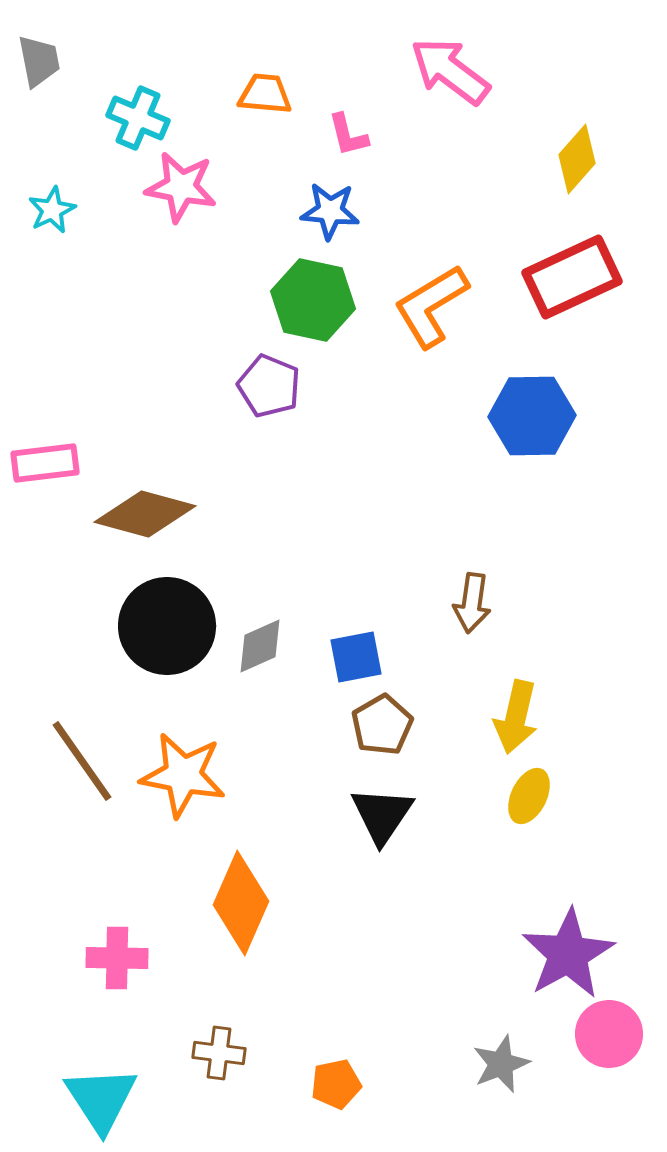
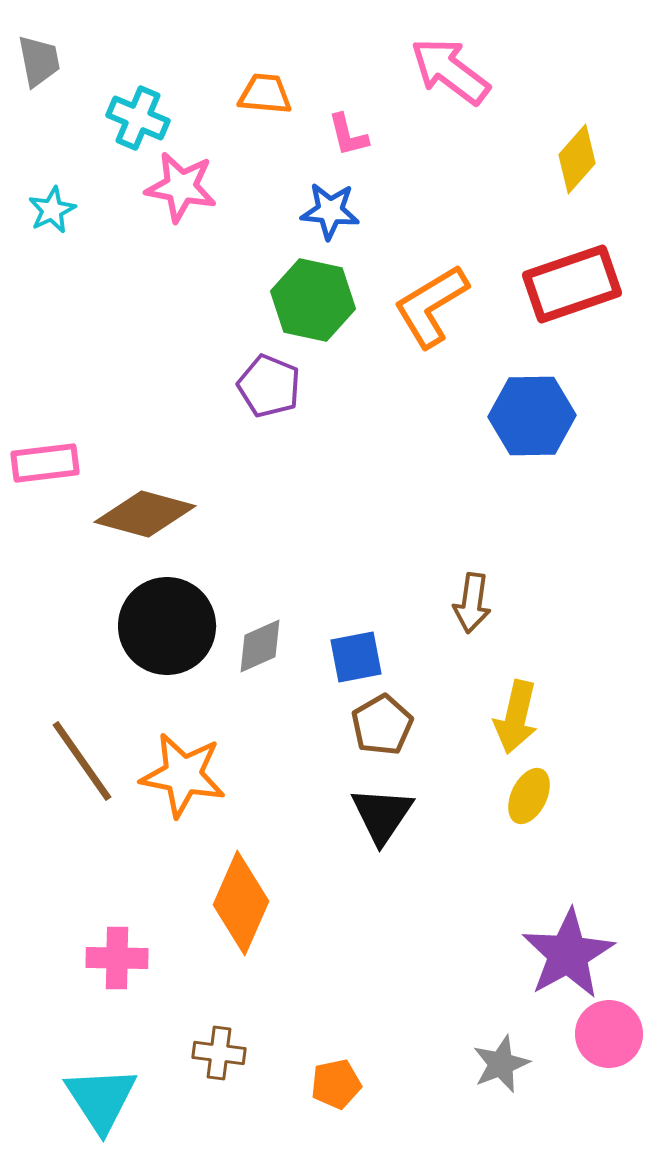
red rectangle: moved 7 px down; rotated 6 degrees clockwise
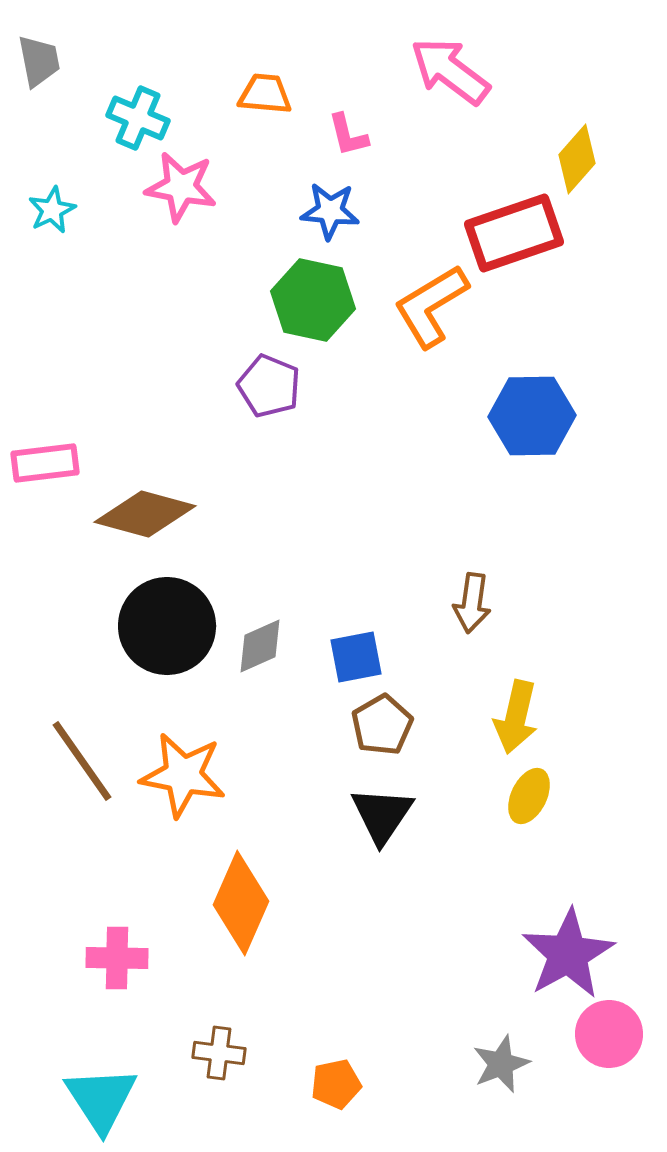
red rectangle: moved 58 px left, 51 px up
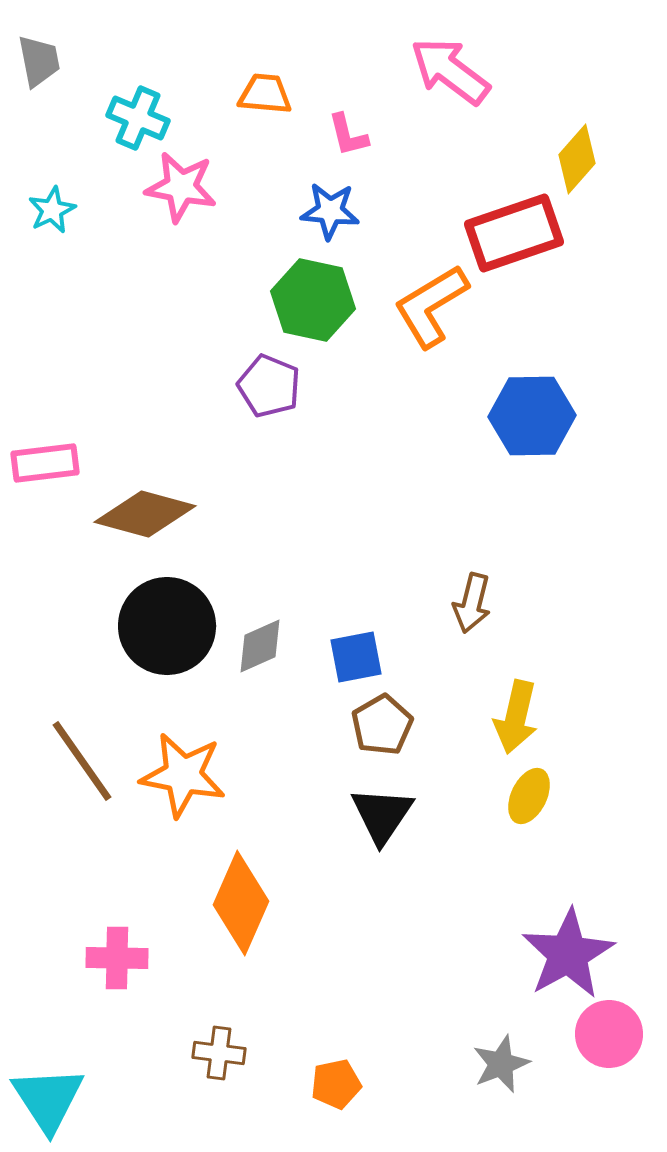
brown arrow: rotated 6 degrees clockwise
cyan triangle: moved 53 px left
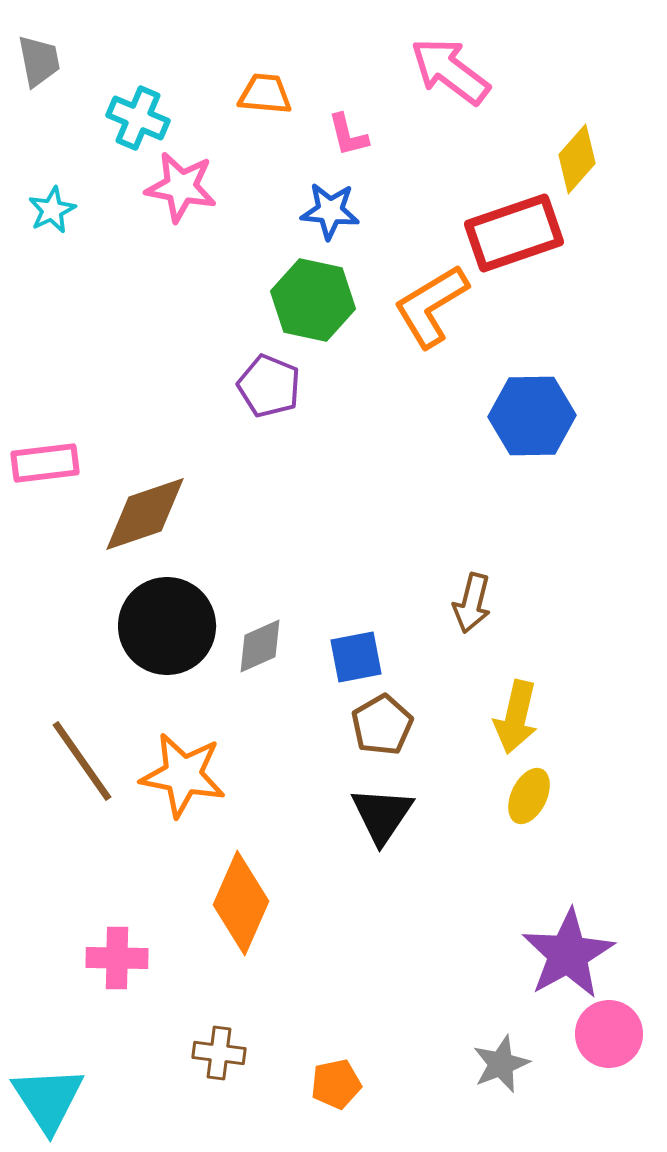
brown diamond: rotated 34 degrees counterclockwise
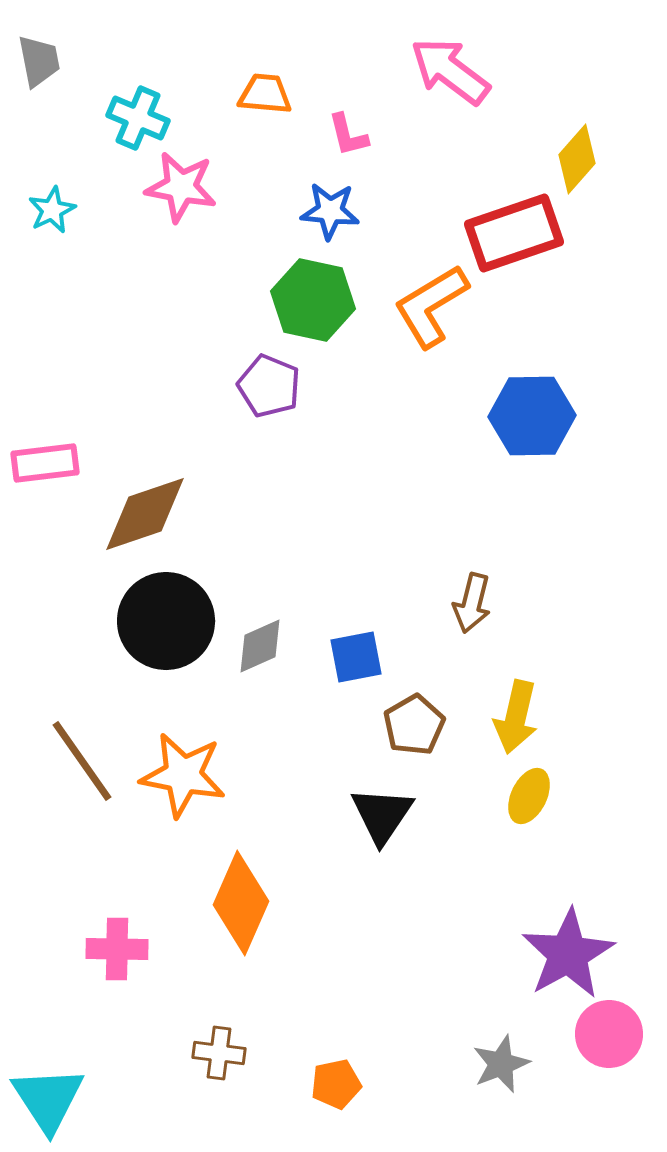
black circle: moved 1 px left, 5 px up
brown pentagon: moved 32 px right
pink cross: moved 9 px up
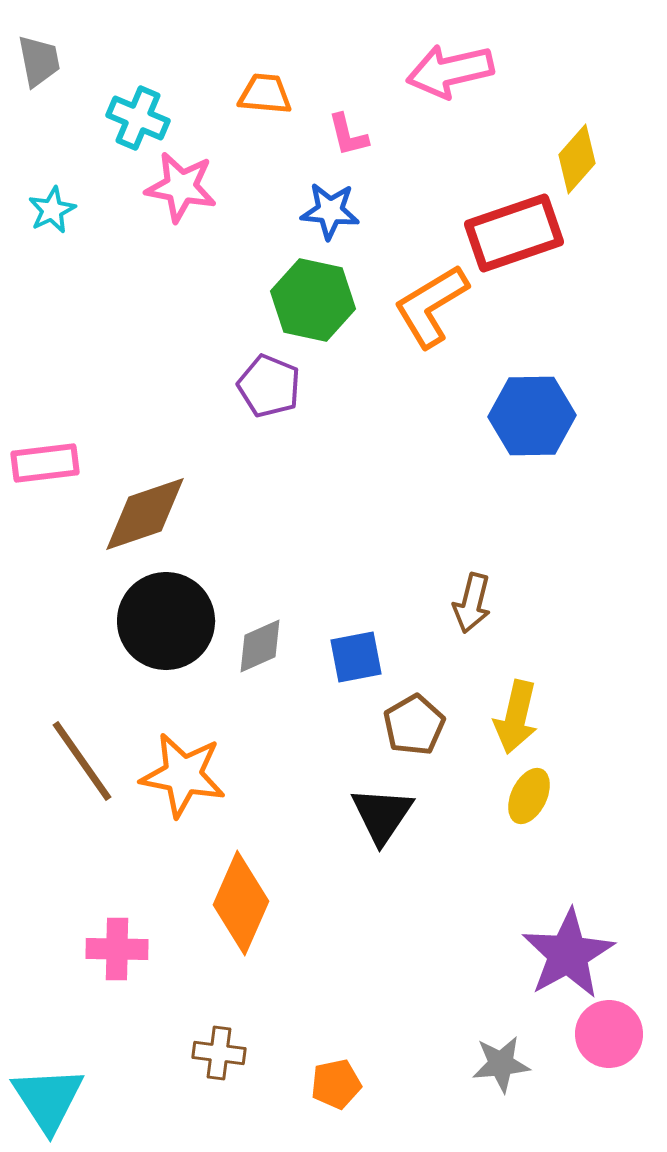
pink arrow: rotated 50 degrees counterclockwise
gray star: rotated 16 degrees clockwise
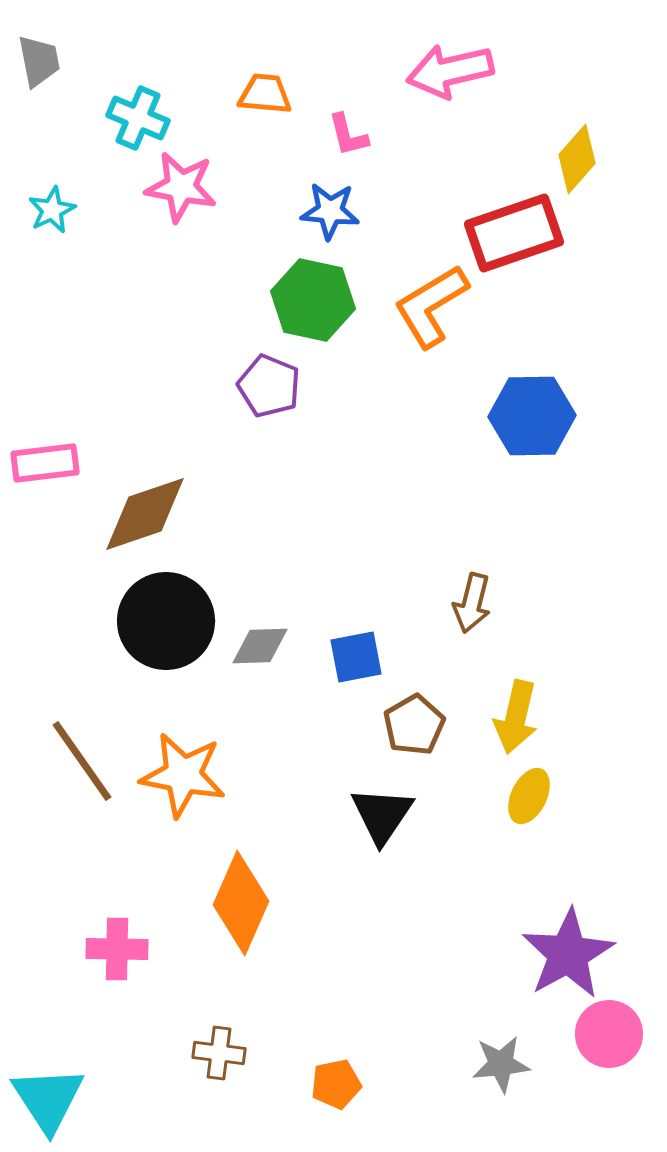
gray diamond: rotated 22 degrees clockwise
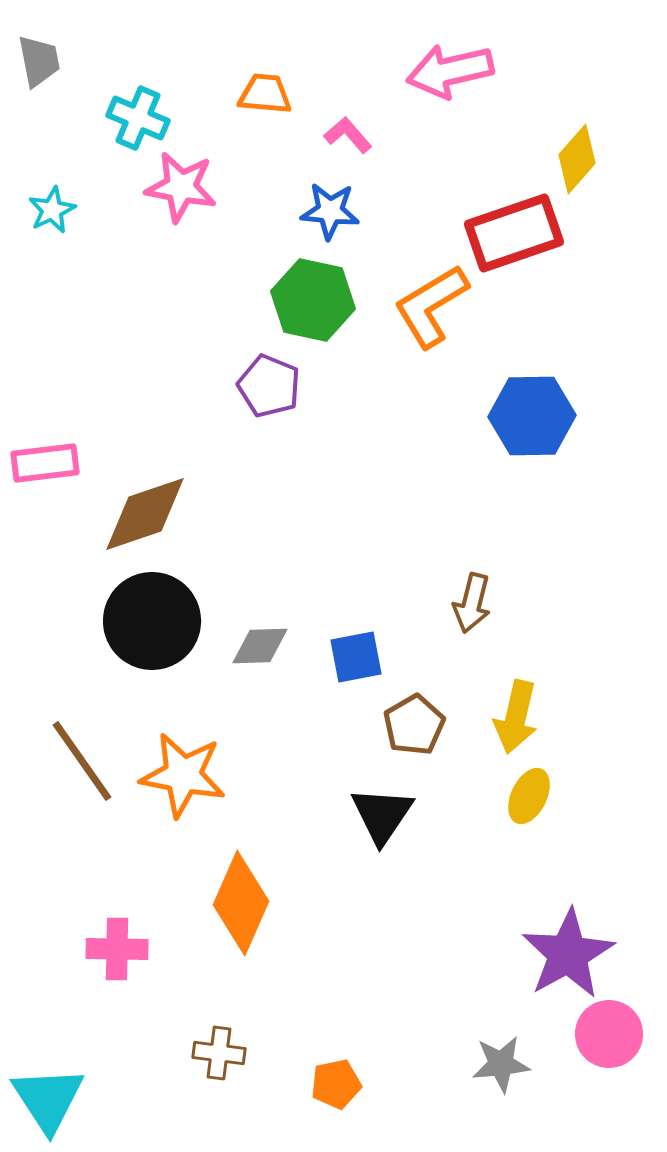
pink L-shape: rotated 153 degrees clockwise
black circle: moved 14 px left
